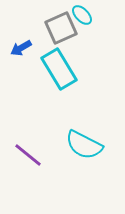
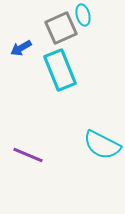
cyan ellipse: moved 1 px right; rotated 30 degrees clockwise
cyan rectangle: moved 1 px right, 1 px down; rotated 9 degrees clockwise
cyan semicircle: moved 18 px right
purple line: rotated 16 degrees counterclockwise
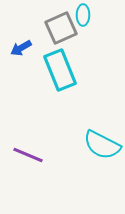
cyan ellipse: rotated 15 degrees clockwise
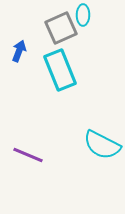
blue arrow: moved 2 px left, 3 px down; rotated 140 degrees clockwise
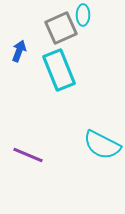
cyan rectangle: moved 1 px left
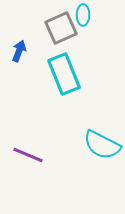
cyan rectangle: moved 5 px right, 4 px down
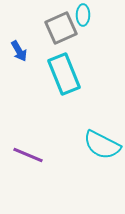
blue arrow: rotated 130 degrees clockwise
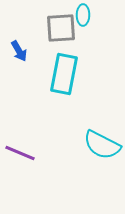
gray square: rotated 20 degrees clockwise
cyan rectangle: rotated 33 degrees clockwise
purple line: moved 8 px left, 2 px up
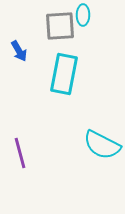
gray square: moved 1 px left, 2 px up
purple line: rotated 52 degrees clockwise
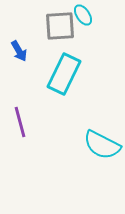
cyan ellipse: rotated 35 degrees counterclockwise
cyan rectangle: rotated 15 degrees clockwise
purple line: moved 31 px up
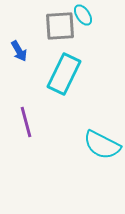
purple line: moved 6 px right
